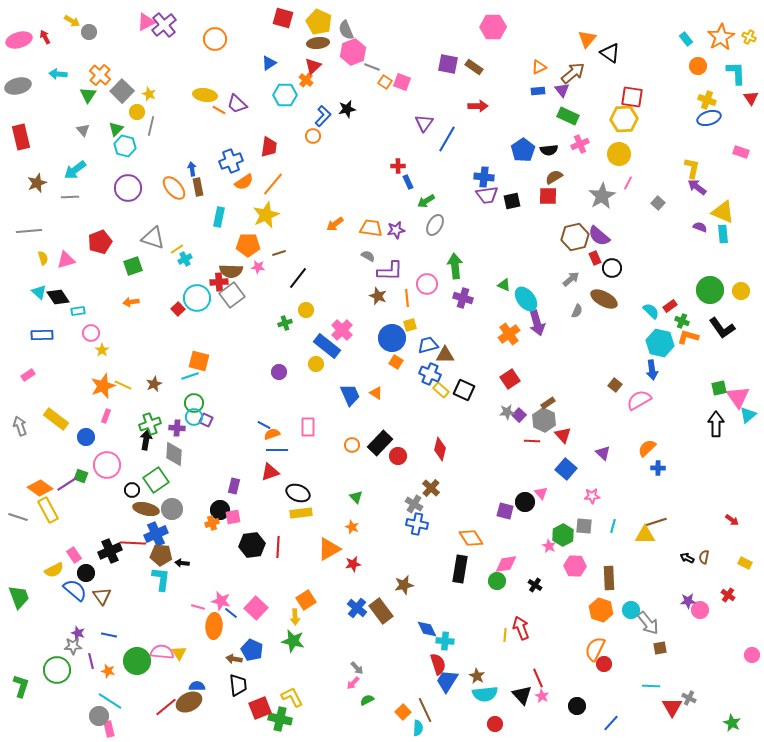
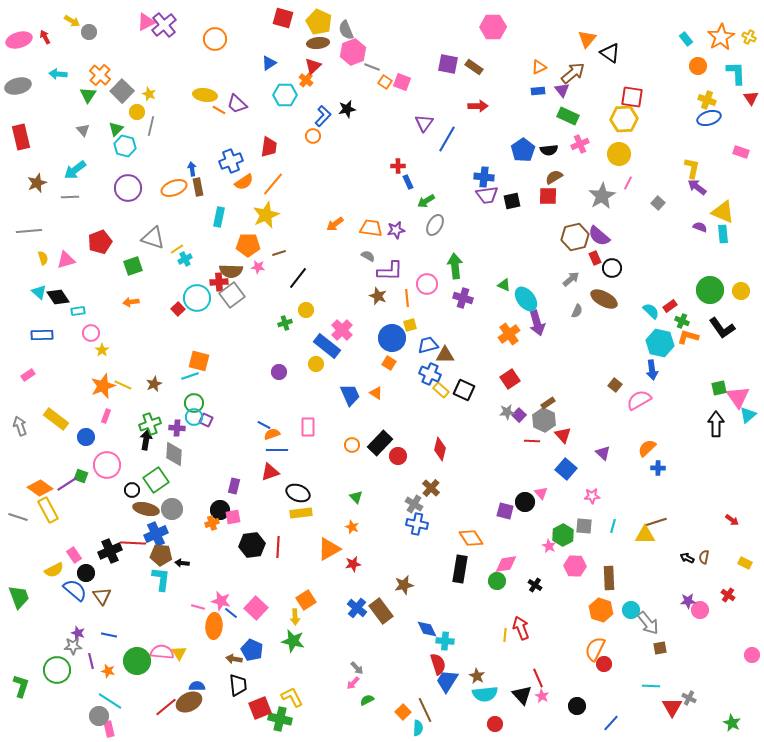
orange ellipse at (174, 188): rotated 70 degrees counterclockwise
orange square at (396, 362): moved 7 px left, 1 px down
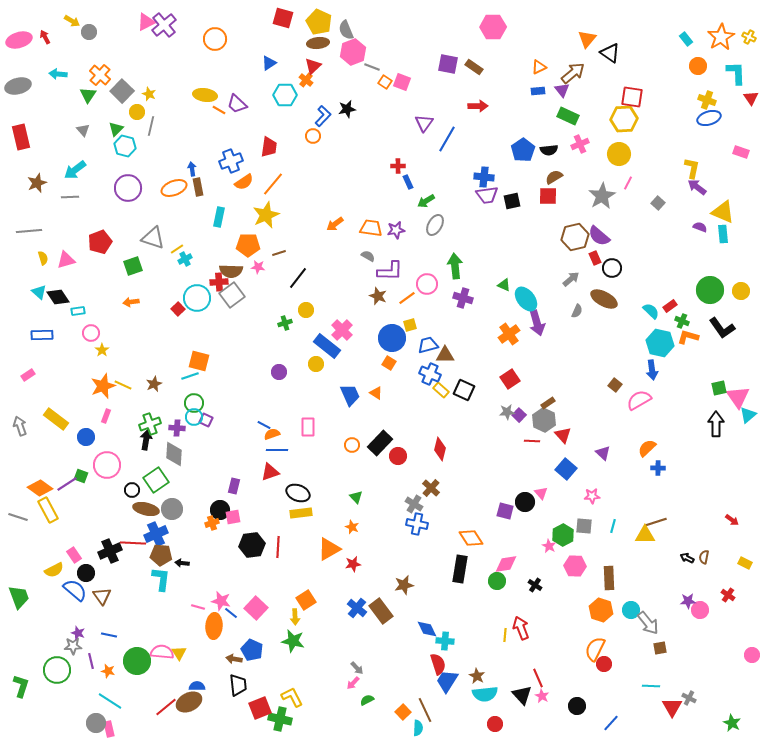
orange line at (407, 298): rotated 60 degrees clockwise
gray circle at (99, 716): moved 3 px left, 7 px down
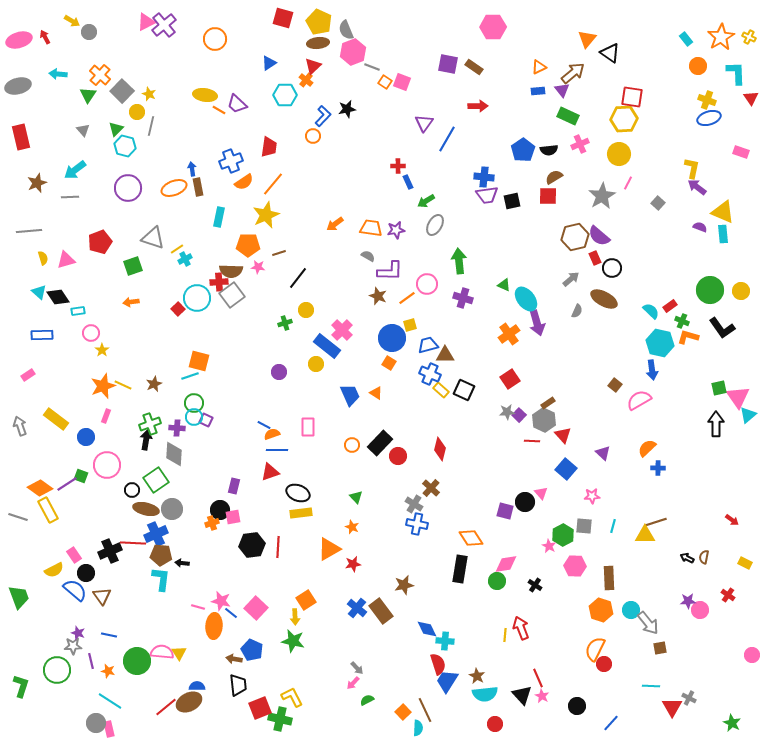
green arrow at (455, 266): moved 4 px right, 5 px up
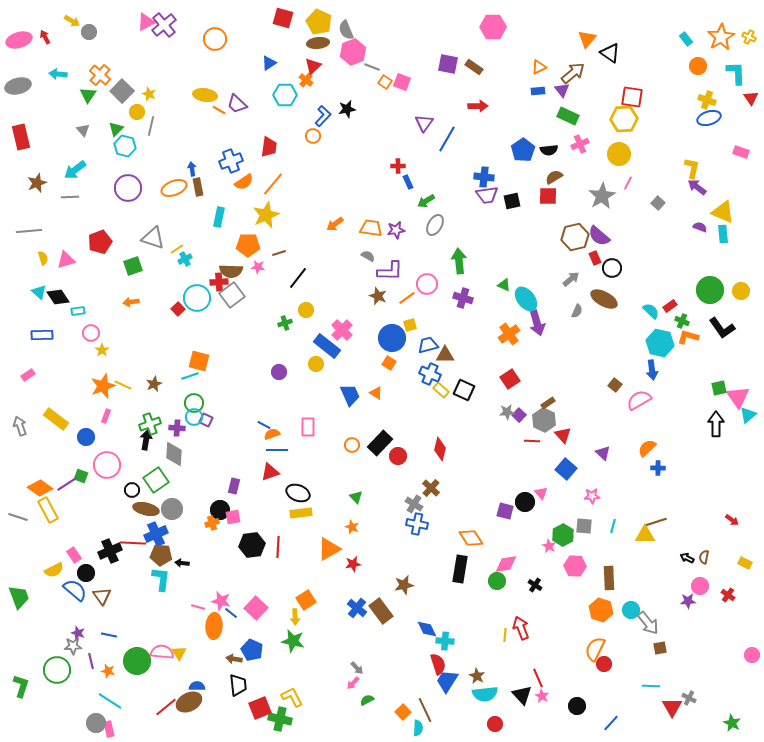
pink circle at (700, 610): moved 24 px up
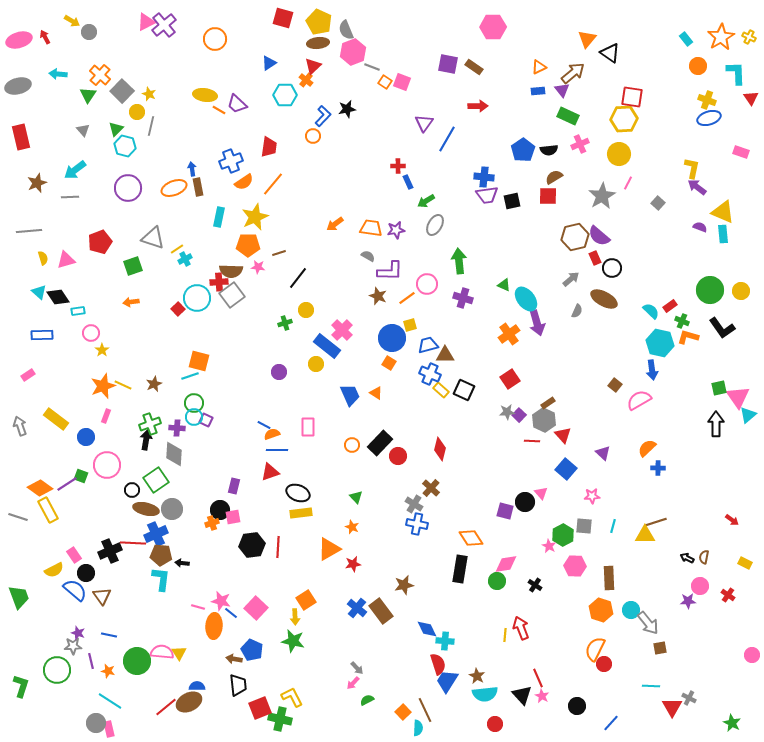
yellow star at (266, 215): moved 11 px left, 2 px down
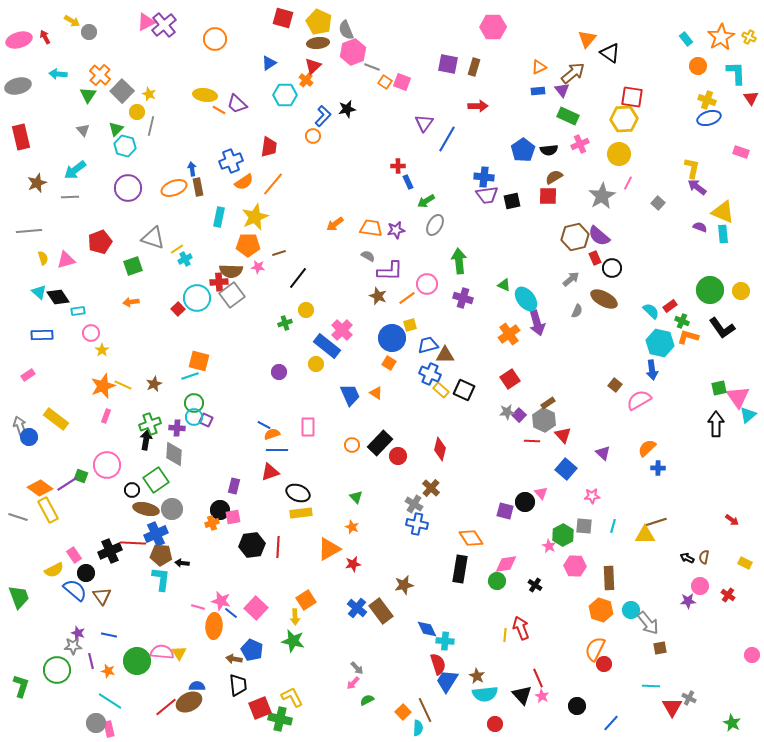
brown rectangle at (474, 67): rotated 72 degrees clockwise
blue circle at (86, 437): moved 57 px left
